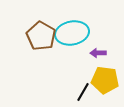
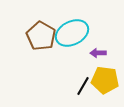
cyan ellipse: rotated 16 degrees counterclockwise
black line: moved 6 px up
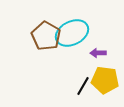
brown pentagon: moved 5 px right
